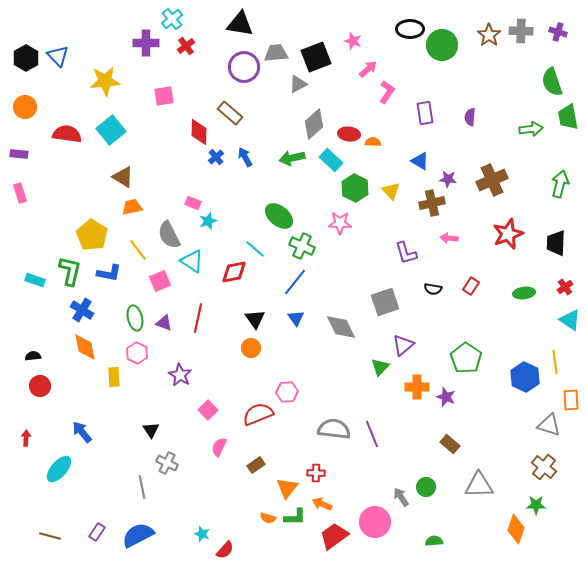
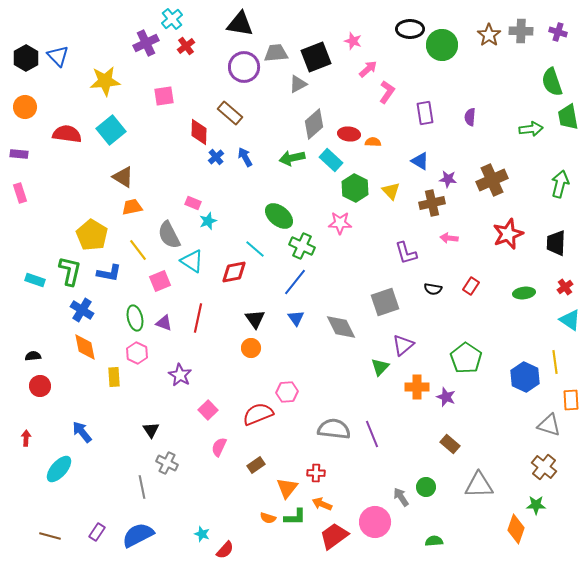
purple cross at (146, 43): rotated 25 degrees counterclockwise
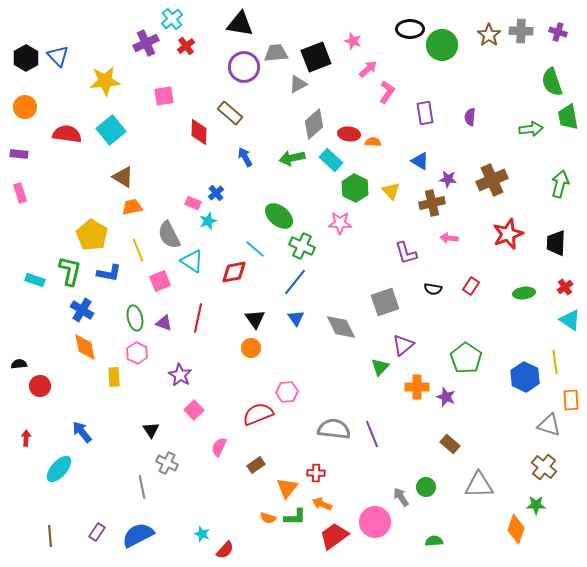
blue cross at (216, 157): moved 36 px down
yellow line at (138, 250): rotated 15 degrees clockwise
black semicircle at (33, 356): moved 14 px left, 8 px down
pink square at (208, 410): moved 14 px left
brown line at (50, 536): rotated 70 degrees clockwise
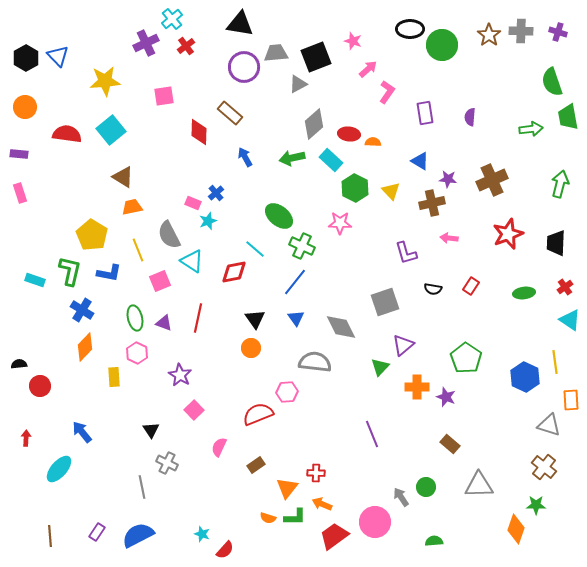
orange diamond at (85, 347): rotated 56 degrees clockwise
gray semicircle at (334, 429): moved 19 px left, 67 px up
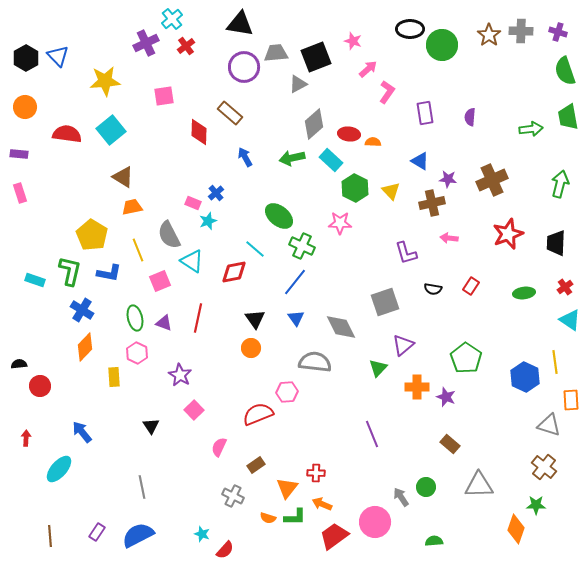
green semicircle at (552, 82): moved 13 px right, 11 px up
green triangle at (380, 367): moved 2 px left, 1 px down
black triangle at (151, 430): moved 4 px up
gray cross at (167, 463): moved 66 px right, 33 px down
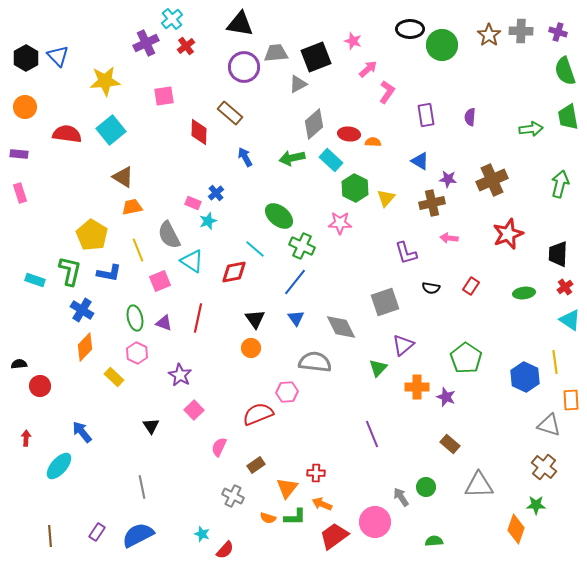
purple rectangle at (425, 113): moved 1 px right, 2 px down
yellow triangle at (391, 191): moved 5 px left, 7 px down; rotated 24 degrees clockwise
black trapezoid at (556, 243): moved 2 px right, 11 px down
black semicircle at (433, 289): moved 2 px left, 1 px up
yellow rectangle at (114, 377): rotated 42 degrees counterclockwise
cyan ellipse at (59, 469): moved 3 px up
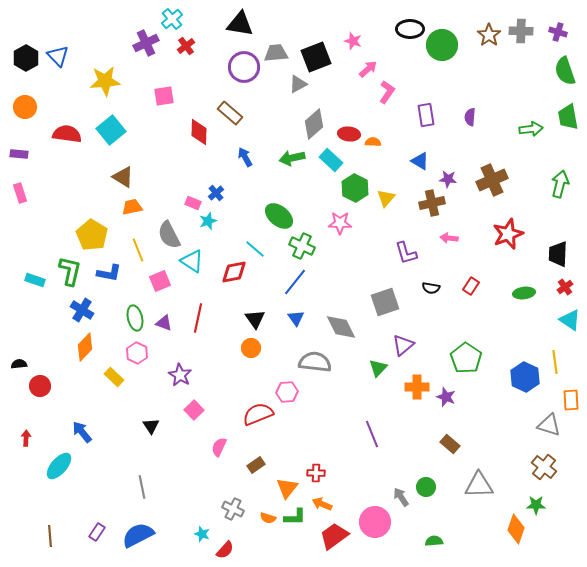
gray cross at (233, 496): moved 13 px down
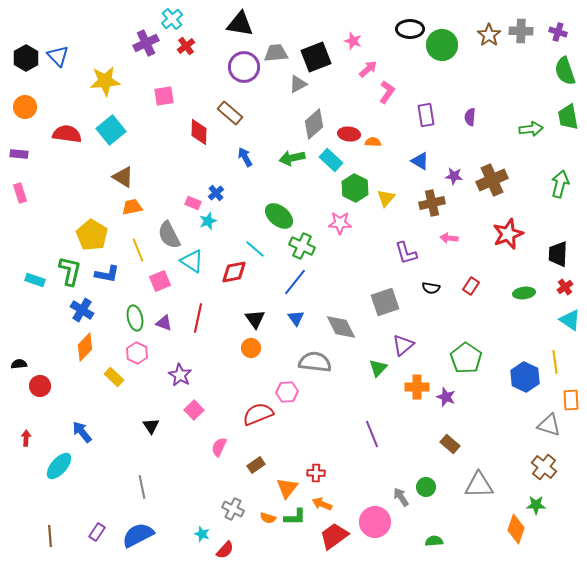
purple star at (448, 179): moved 6 px right, 3 px up
blue L-shape at (109, 273): moved 2 px left, 1 px down
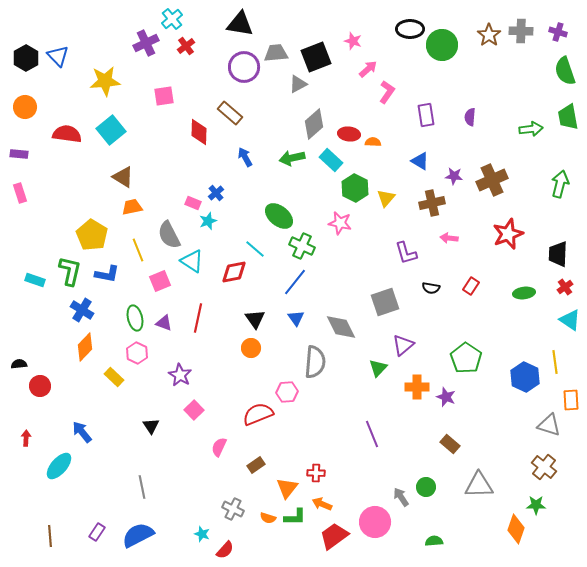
pink star at (340, 223): rotated 10 degrees clockwise
gray semicircle at (315, 362): rotated 88 degrees clockwise
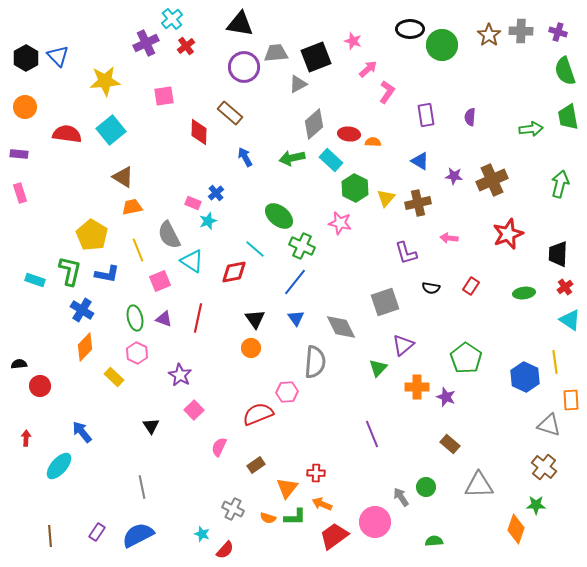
brown cross at (432, 203): moved 14 px left
purple triangle at (164, 323): moved 4 px up
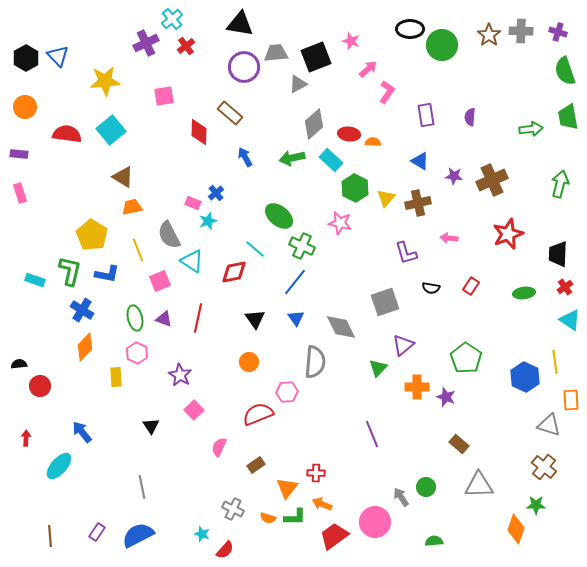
pink star at (353, 41): moved 2 px left
orange circle at (251, 348): moved 2 px left, 14 px down
yellow rectangle at (114, 377): moved 2 px right; rotated 42 degrees clockwise
brown rectangle at (450, 444): moved 9 px right
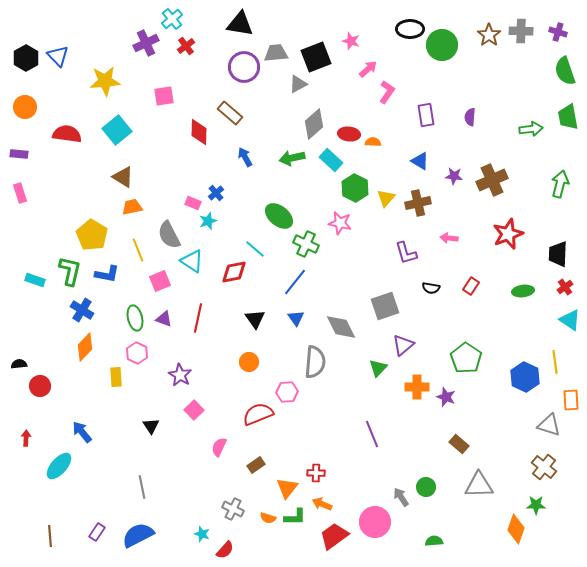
cyan square at (111, 130): moved 6 px right
green cross at (302, 246): moved 4 px right, 2 px up
green ellipse at (524, 293): moved 1 px left, 2 px up
gray square at (385, 302): moved 4 px down
